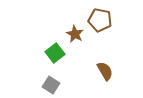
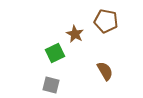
brown pentagon: moved 6 px right, 1 px down
green square: rotated 12 degrees clockwise
gray square: rotated 18 degrees counterclockwise
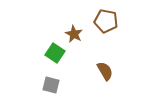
brown star: moved 1 px left
green square: rotated 30 degrees counterclockwise
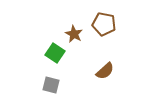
brown pentagon: moved 2 px left, 3 px down
brown semicircle: rotated 78 degrees clockwise
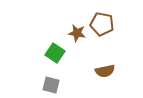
brown pentagon: moved 2 px left
brown star: moved 3 px right, 1 px up; rotated 18 degrees counterclockwise
brown semicircle: rotated 30 degrees clockwise
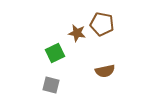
green square: rotated 30 degrees clockwise
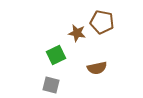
brown pentagon: moved 2 px up
green square: moved 1 px right, 2 px down
brown semicircle: moved 8 px left, 3 px up
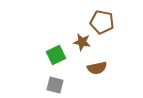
brown star: moved 5 px right, 9 px down
gray square: moved 4 px right
